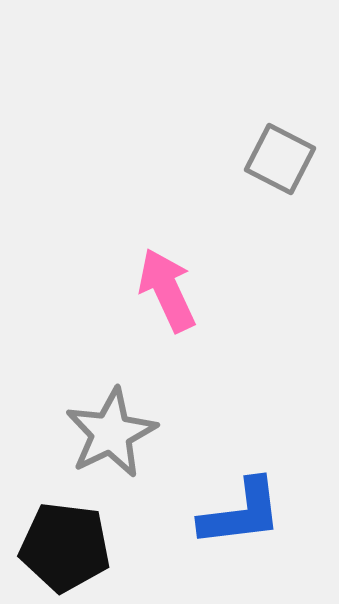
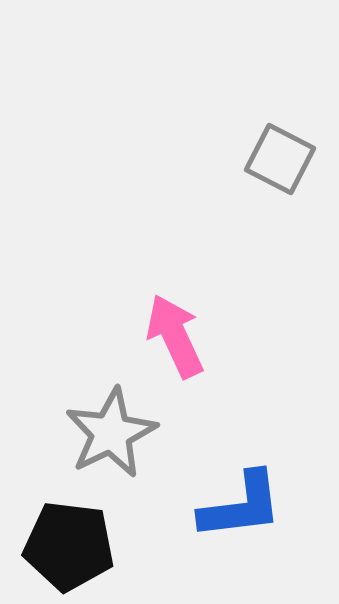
pink arrow: moved 8 px right, 46 px down
blue L-shape: moved 7 px up
black pentagon: moved 4 px right, 1 px up
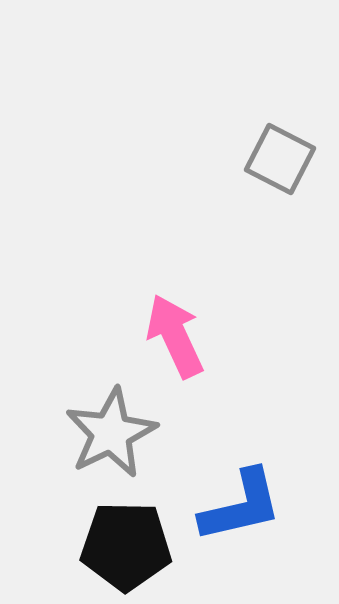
blue L-shape: rotated 6 degrees counterclockwise
black pentagon: moved 57 px right; rotated 6 degrees counterclockwise
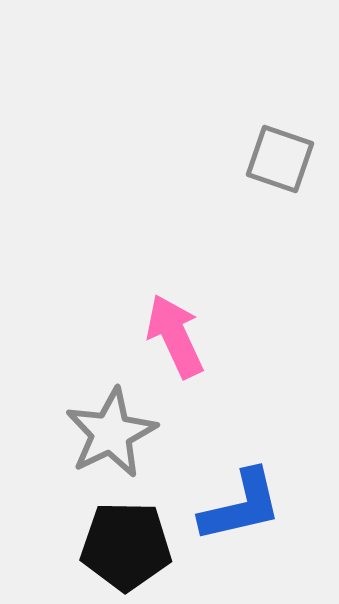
gray square: rotated 8 degrees counterclockwise
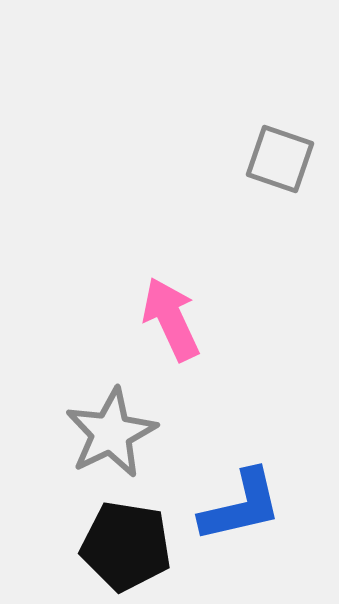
pink arrow: moved 4 px left, 17 px up
black pentagon: rotated 8 degrees clockwise
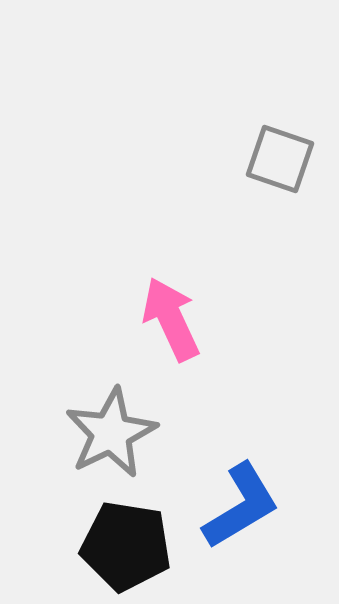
blue L-shape: rotated 18 degrees counterclockwise
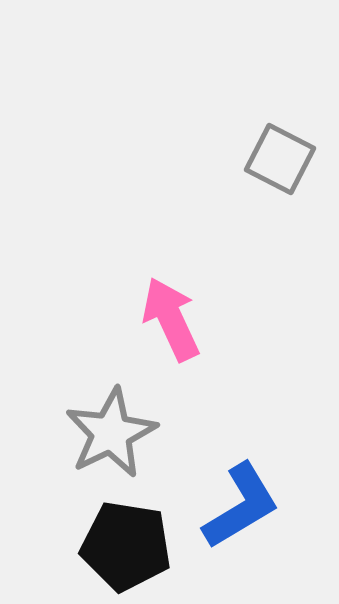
gray square: rotated 8 degrees clockwise
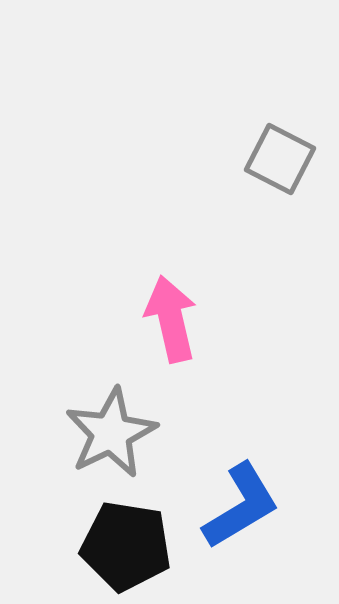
pink arrow: rotated 12 degrees clockwise
